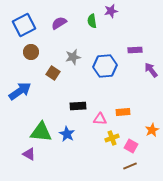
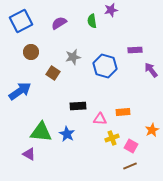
purple star: moved 1 px up
blue square: moved 3 px left, 4 px up
blue hexagon: rotated 20 degrees clockwise
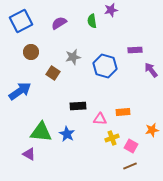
orange star: rotated 16 degrees clockwise
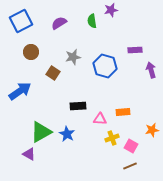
purple arrow: rotated 21 degrees clockwise
green triangle: rotated 35 degrees counterclockwise
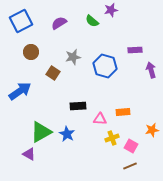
green semicircle: rotated 40 degrees counterclockwise
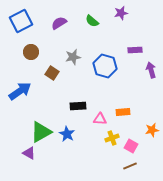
purple star: moved 10 px right, 3 px down
brown square: moved 1 px left
purple triangle: moved 1 px up
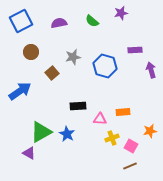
purple semicircle: rotated 21 degrees clockwise
brown square: rotated 16 degrees clockwise
orange star: moved 2 px left, 1 px down
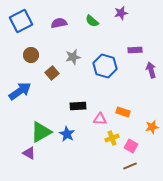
brown circle: moved 3 px down
orange rectangle: rotated 24 degrees clockwise
orange star: moved 2 px right, 4 px up
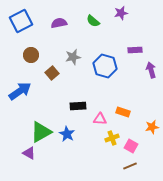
green semicircle: moved 1 px right
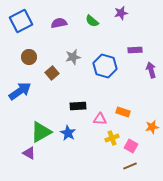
green semicircle: moved 1 px left
brown circle: moved 2 px left, 2 px down
blue star: moved 1 px right, 1 px up
